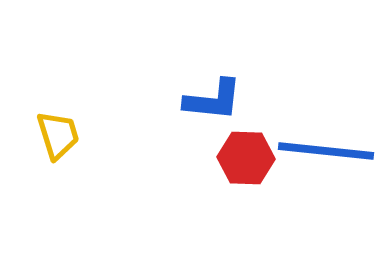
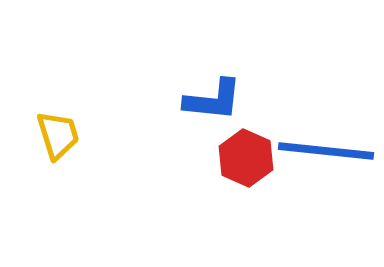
red hexagon: rotated 22 degrees clockwise
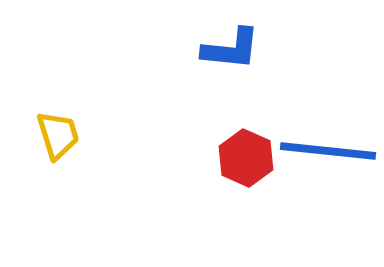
blue L-shape: moved 18 px right, 51 px up
blue line: moved 2 px right
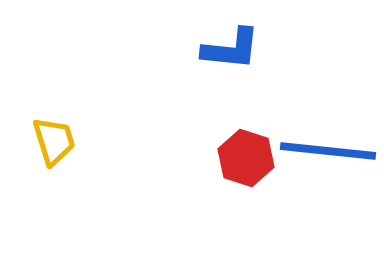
yellow trapezoid: moved 4 px left, 6 px down
red hexagon: rotated 6 degrees counterclockwise
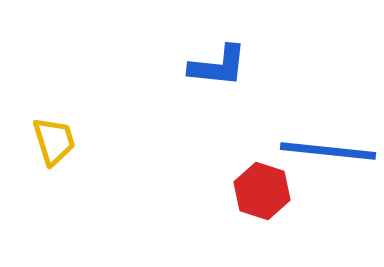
blue L-shape: moved 13 px left, 17 px down
red hexagon: moved 16 px right, 33 px down
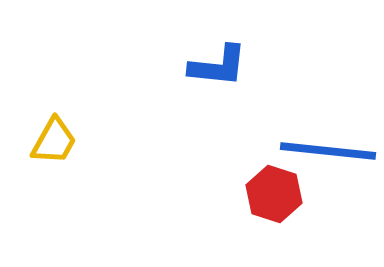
yellow trapezoid: rotated 46 degrees clockwise
red hexagon: moved 12 px right, 3 px down
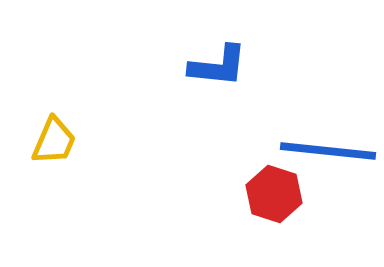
yellow trapezoid: rotated 6 degrees counterclockwise
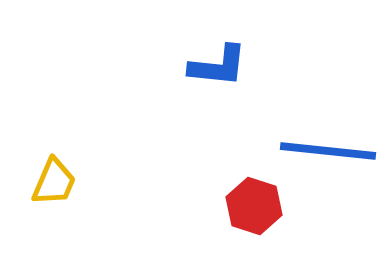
yellow trapezoid: moved 41 px down
red hexagon: moved 20 px left, 12 px down
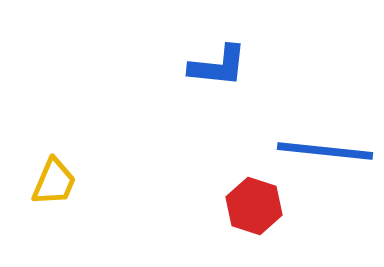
blue line: moved 3 px left
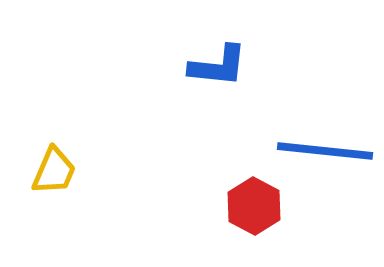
yellow trapezoid: moved 11 px up
red hexagon: rotated 10 degrees clockwise
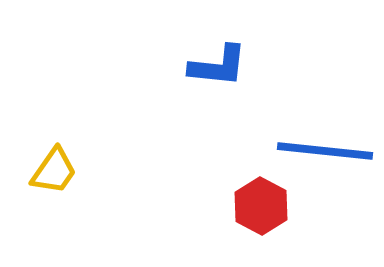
yellow trapezoid: rotated 12 degrees clockwise
red hexagon: moved 7 px right
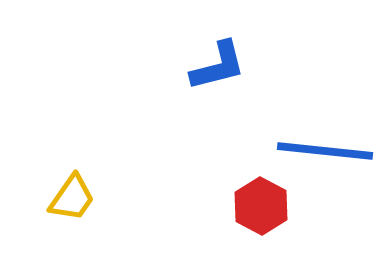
blue L-shape: rotated 20 degrees counterclockwise
yellow trapezoid: moved 18 px right, 27 px down
